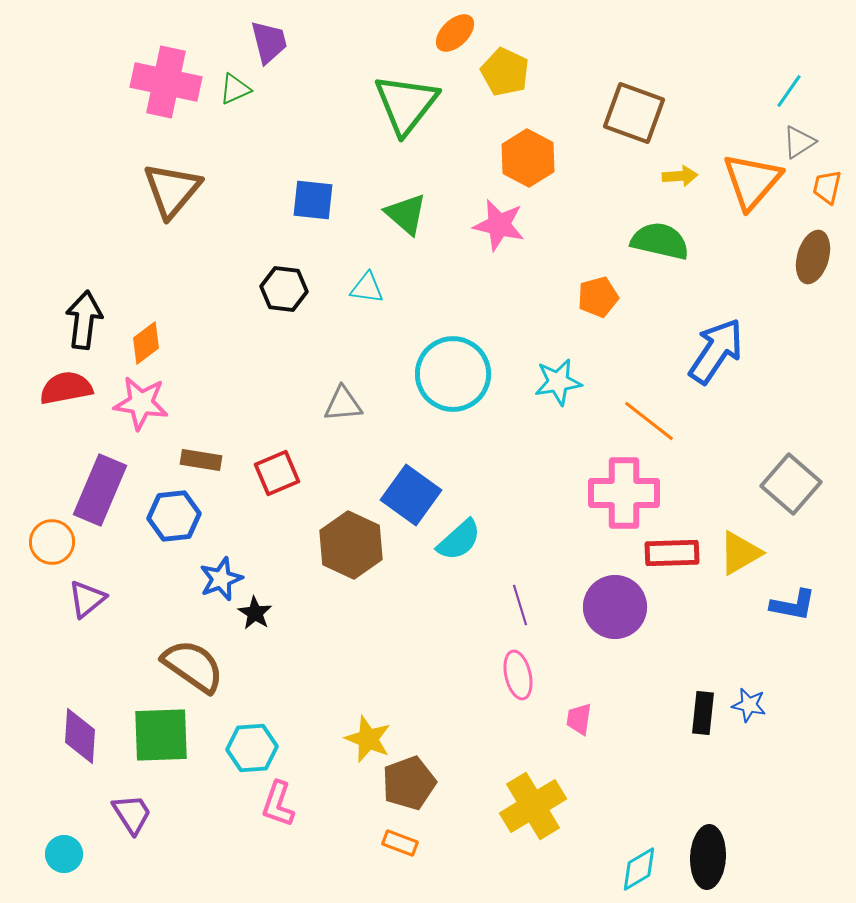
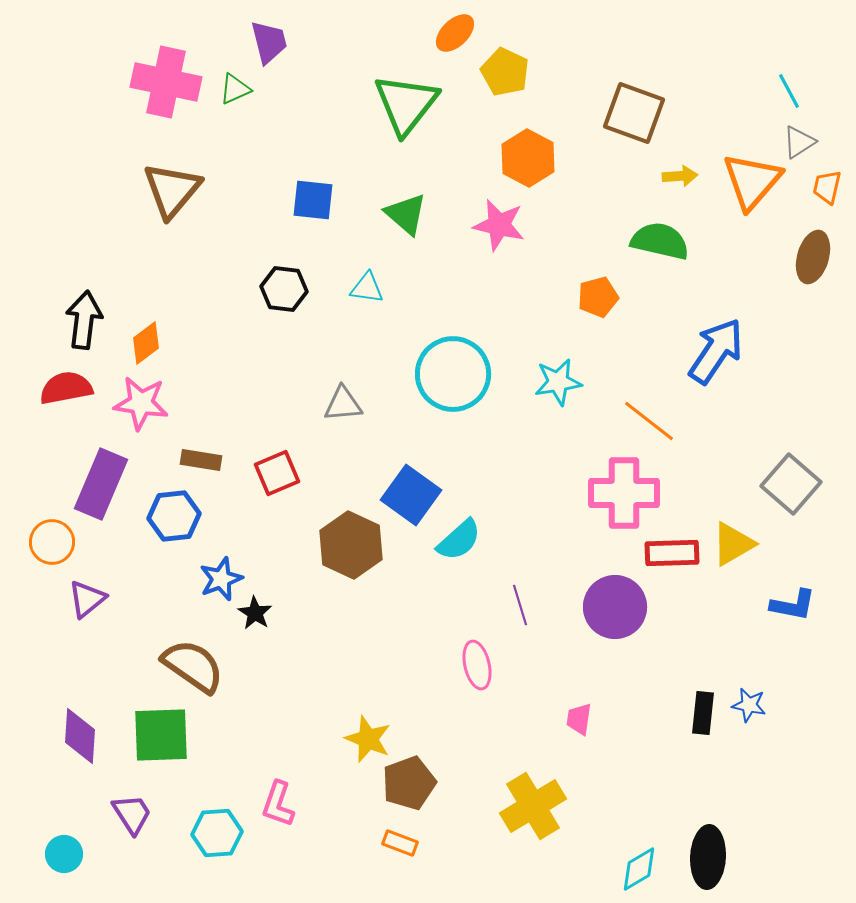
cyan line at (789, 91): rotated 63 degrees counterclockwise
purple rectangle at (100, 490): moved 1 px right, 6 px up
yellow triangle at (740, 553): moved 7 px left, 9 px up
pink ellipse at (518, 675): moved 41 px left, 10 px up
cyan hexagon at (252, 748): moved 35 px left, 85 px down
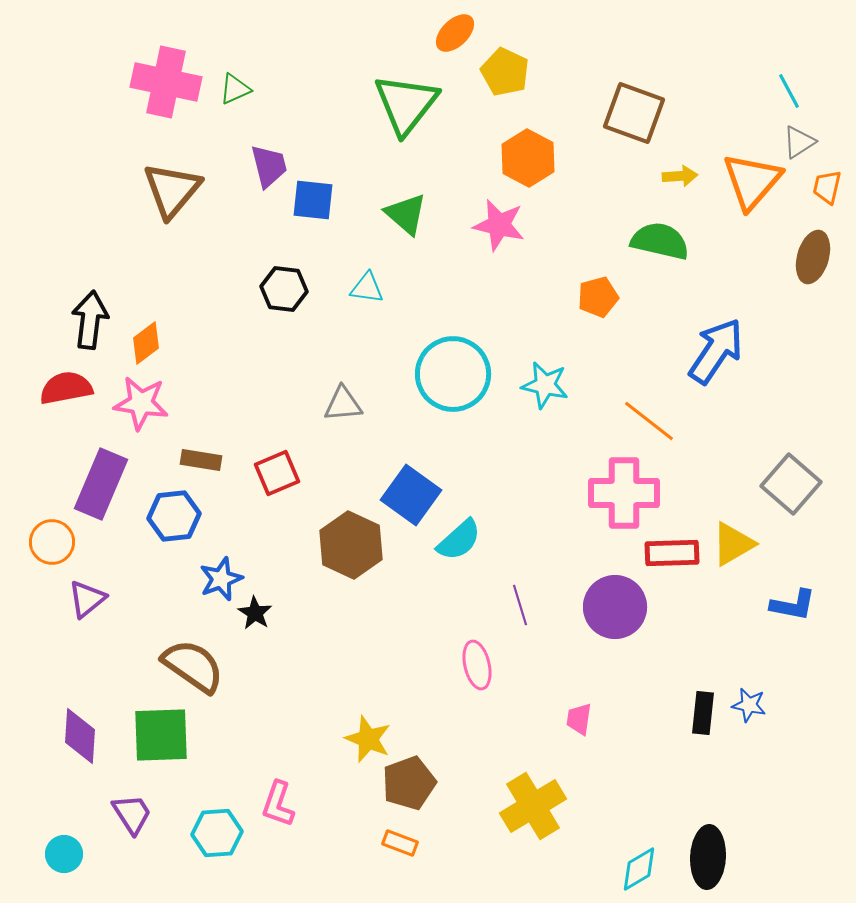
purple trapezoid at (269, 42): moved 124 px down
black arrow at (84, 320): moved 6 px right
cyan star at (558, 382): moved 13 px left, 3 px down; rotated 21 degrees clockwise
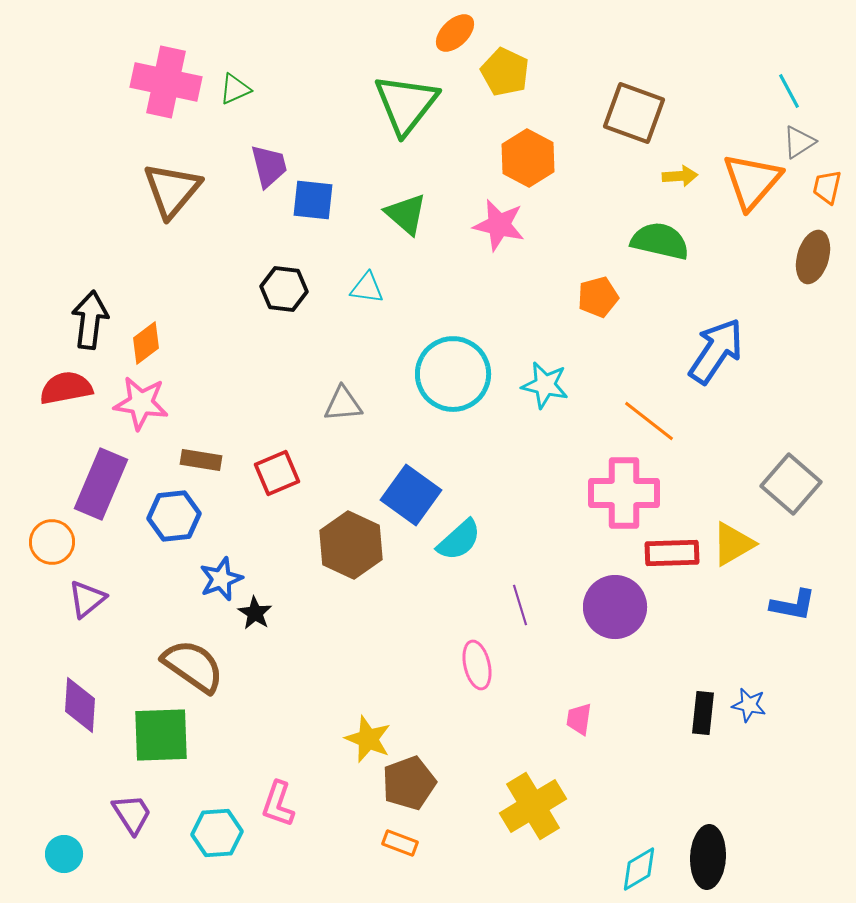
purple diamond at (80, 736): moved 31 px up
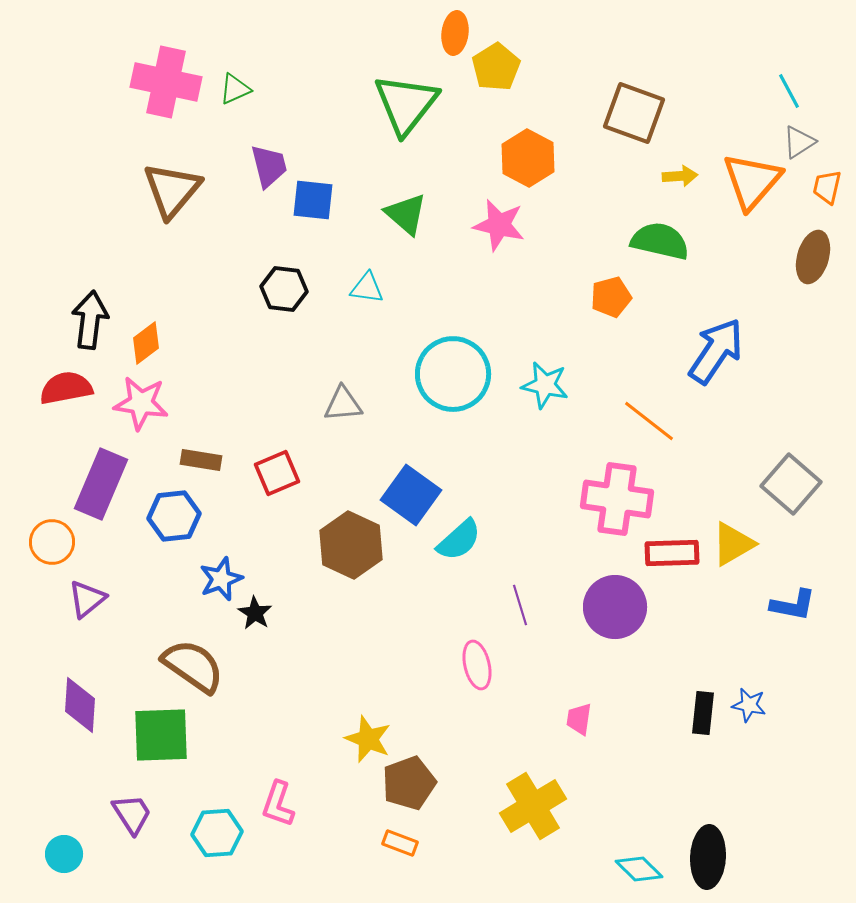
orange ellipse at (455, 33): rotated 39 degrees counterclockwise
yellow pentagon at (505, 72): moved 9 px left, 5 px up; rotated 15 degrees clockwise
orange pentagon at (598, 297): moved 13 px right
pink cross at (624, 493): moved 7 px left, 6 px down; rotated 8 degrees clockwise
cyan diamond at (639, 869): rotated 75 degrees clockwise
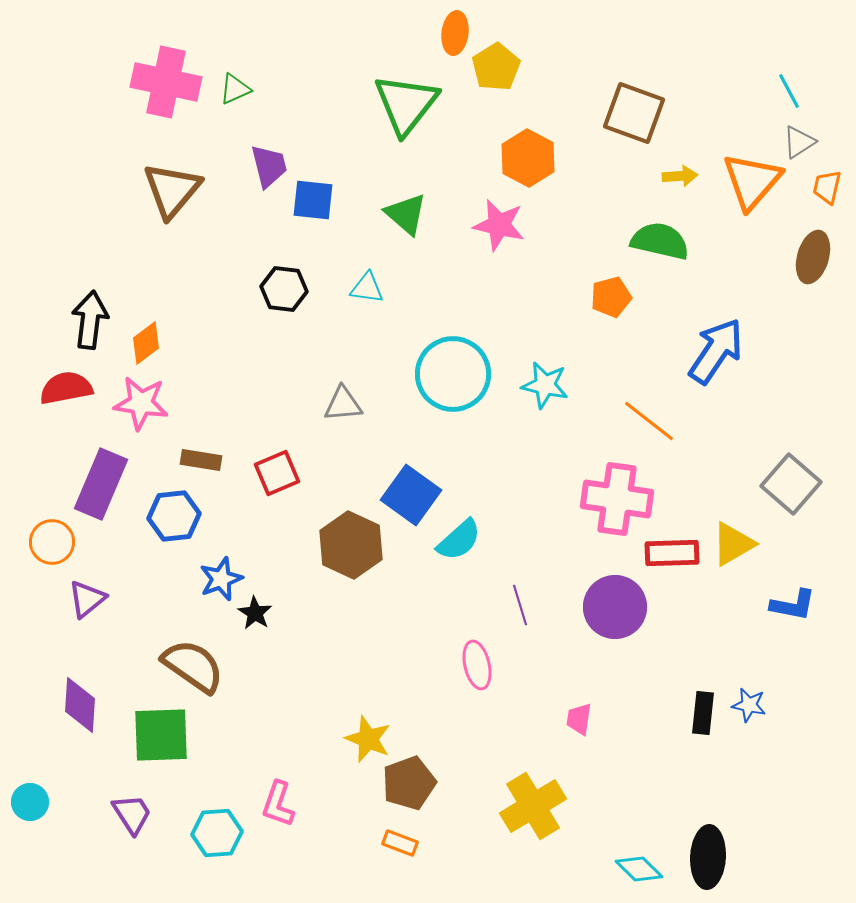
cyan circle at (64, 854): moved 34 px left, 52 px up
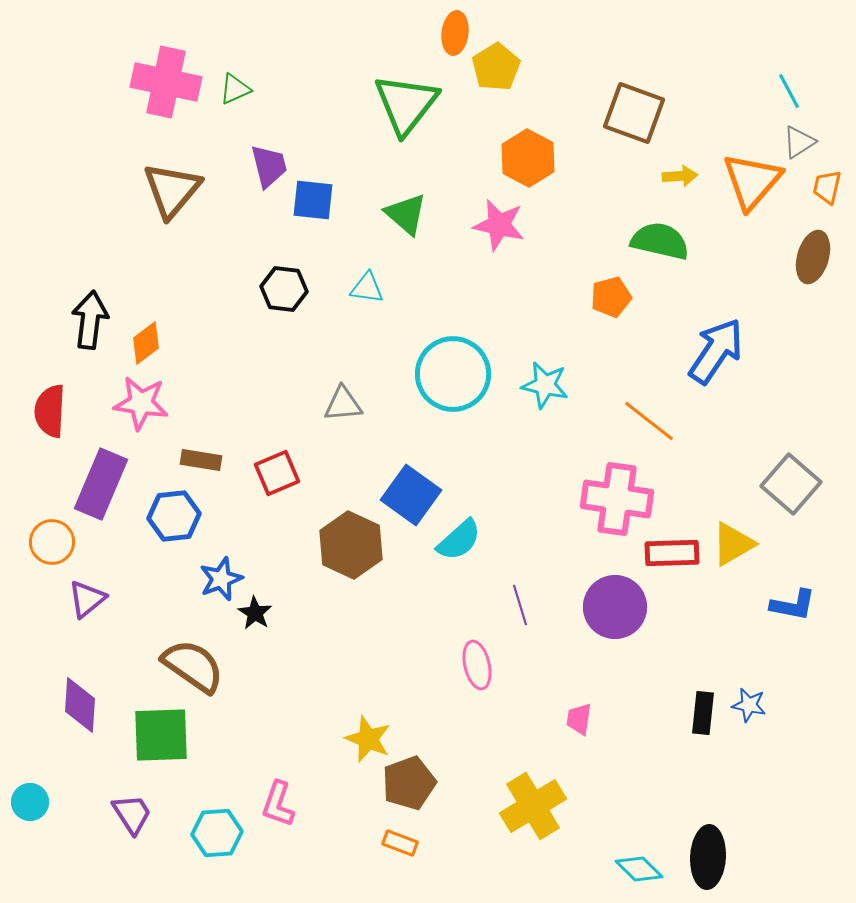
red semicircle at (66, 388): moved 16 px left, 23 px down; rotated 76 degrees counterclockwise
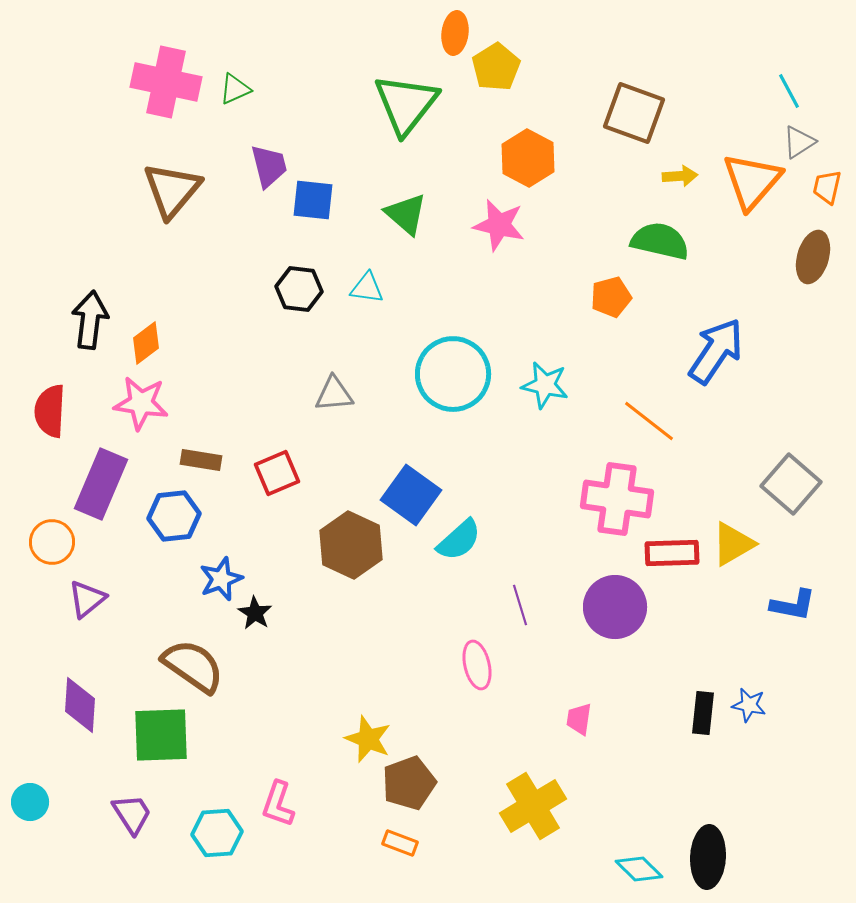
black hexagon at (284, 289): moved 15 px right
gray triangle at (343, 404): moved 9 px left, 10 px up
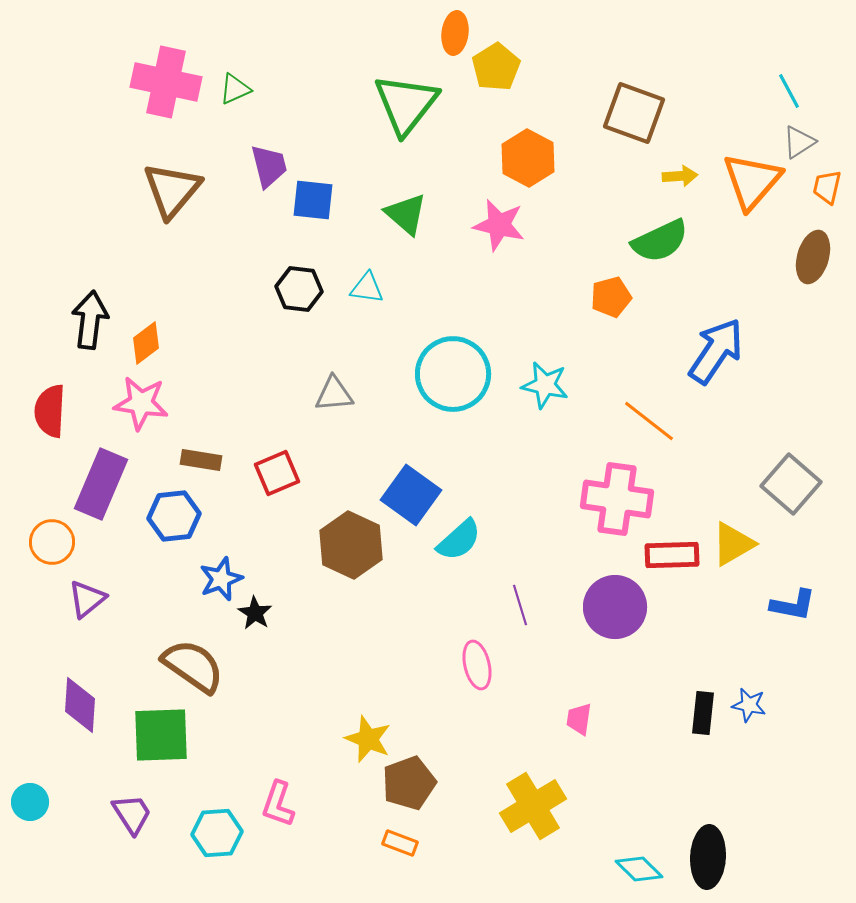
green semicircle at (660, 241): rotated 142 degrees clockwise
red rectangle at (672, 553): moved 2 px down
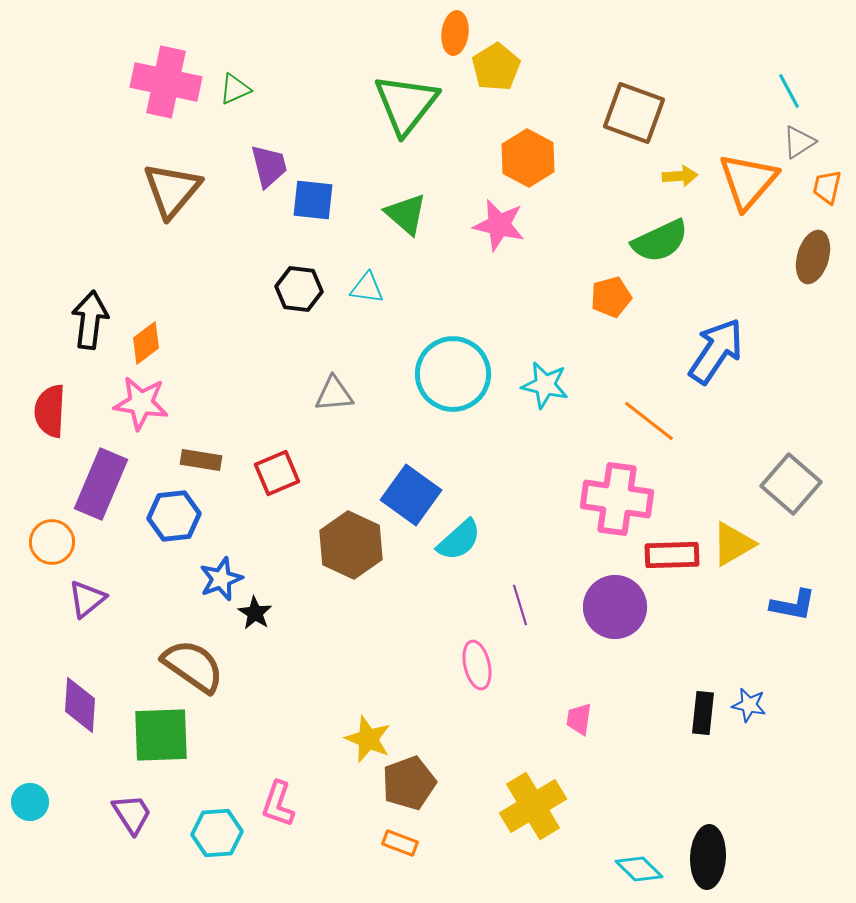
orange triangle at (752, 181): moved 4 px left
